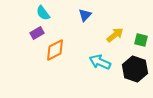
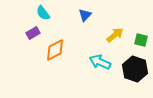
purple rectangle: moved 4 px left
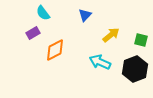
yellow arrow: moved 4 px left
black hexagon: rotated 20 degrees clockwise
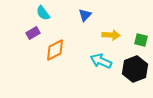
yellow arrow: rotated 42 degrees clockwise
cyan arrow: moved 1 px right, 1 px up
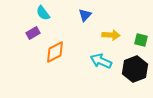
orange diamond: moved 2 px down
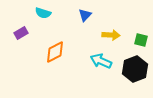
cyan semicircle: rotated 35 degrees counterclockwise
purple rectangle: moved 12 px left
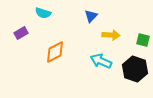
blue triangle: moved 6 px right, 1 px down
green square: moved 2 px right
black hexagon: rotated 20 degrees counterclockwise
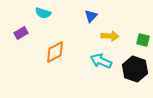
yellow arrow: moved 1 px left, 1 px down
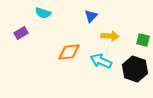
orange diamond: moved 14 px right; rotated 20 degrees clockwise
